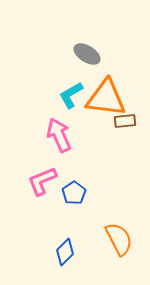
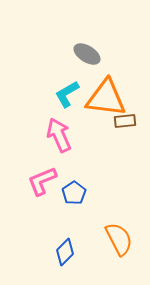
cyan L-shape: moved 4 px left, 1 px up
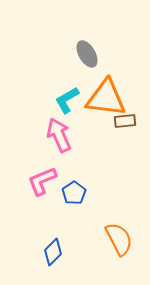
gray ellipse: rotated 28 degrees clockwise
cyan L-shape: moved 6 px down
blue diamond: moved 12 px left
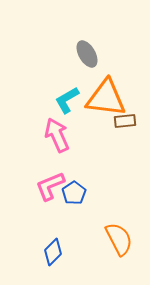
pink arrow: moved 2 px left
pink L-shape: moved 8 px right, 5 px down
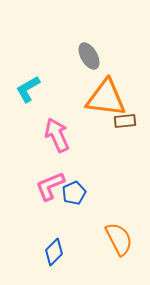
gray ellipse: moved 2 px right, 2 px down
cyan L-shape: moved 39 px left, 11 px up
blue pentagon: rotated 10 degrees clockwise
blue diamond: moved 1 px right
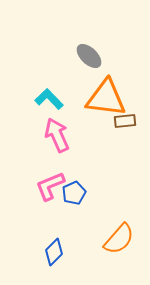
gray ellipse: rotated 16 degrees counterclockwise
cyan L-shape: moved 21 px right, 10 px down; rotated 76 degrees clockwise
orange semicircle: rotated 68 degrees clockwise
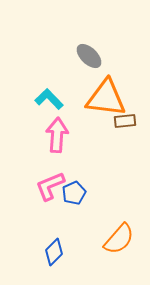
pink arrow: rotated 28 degrees clockwise
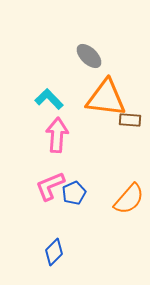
brown rectangle: moved 5 px right, 1 px up; rotated 10 degrees clockwise
orange semicircle: moved 10 px right, 40 px up
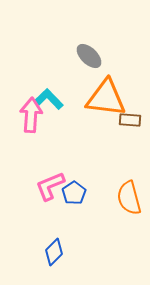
pink arrow: moved 26 px left, 20 px up
blue pentagon: rotated 10 degrees counterclockwise
orange semicircle: moved 1 px up; rotated 124 degrees clockwise
